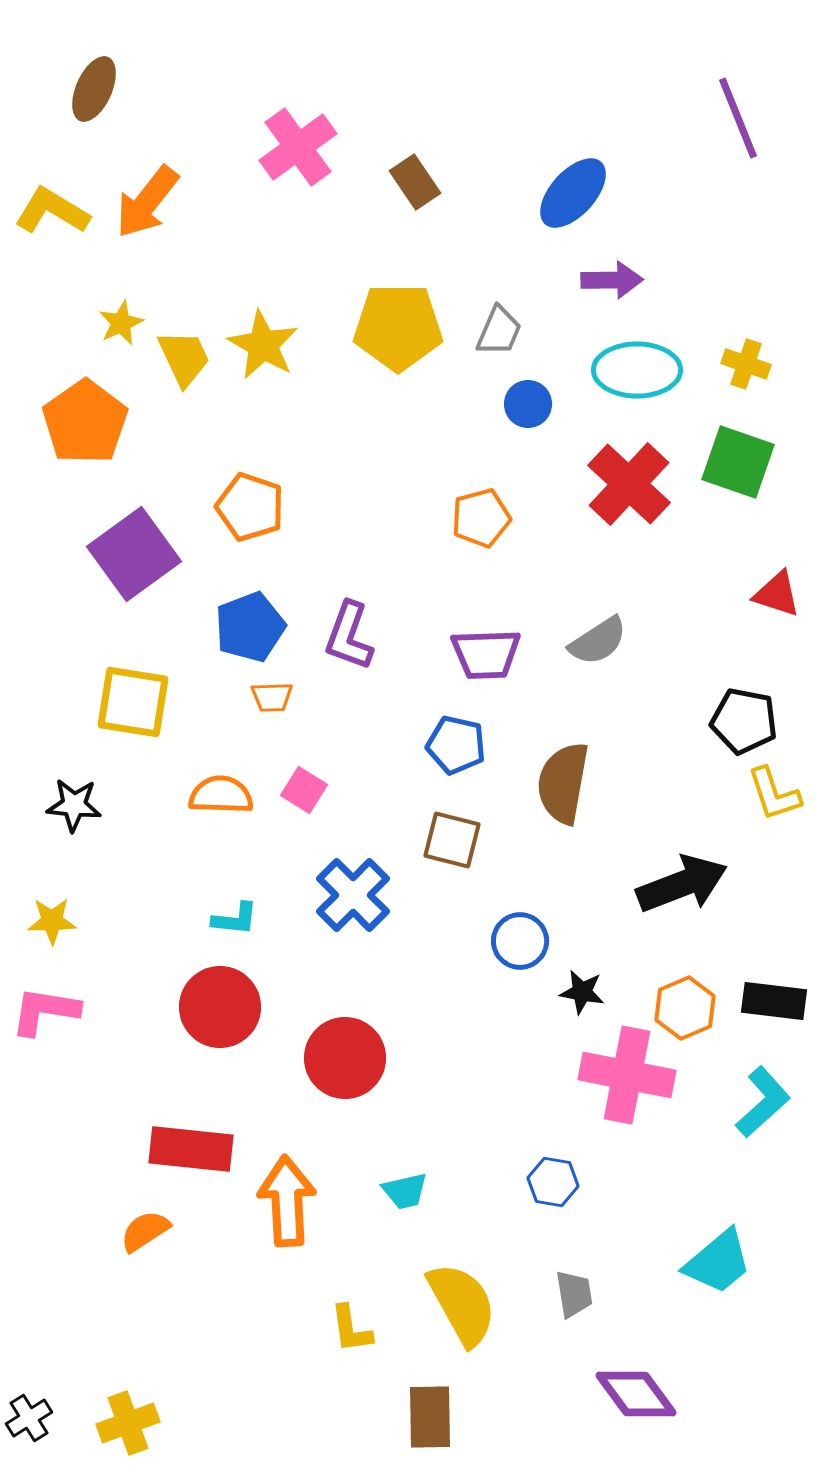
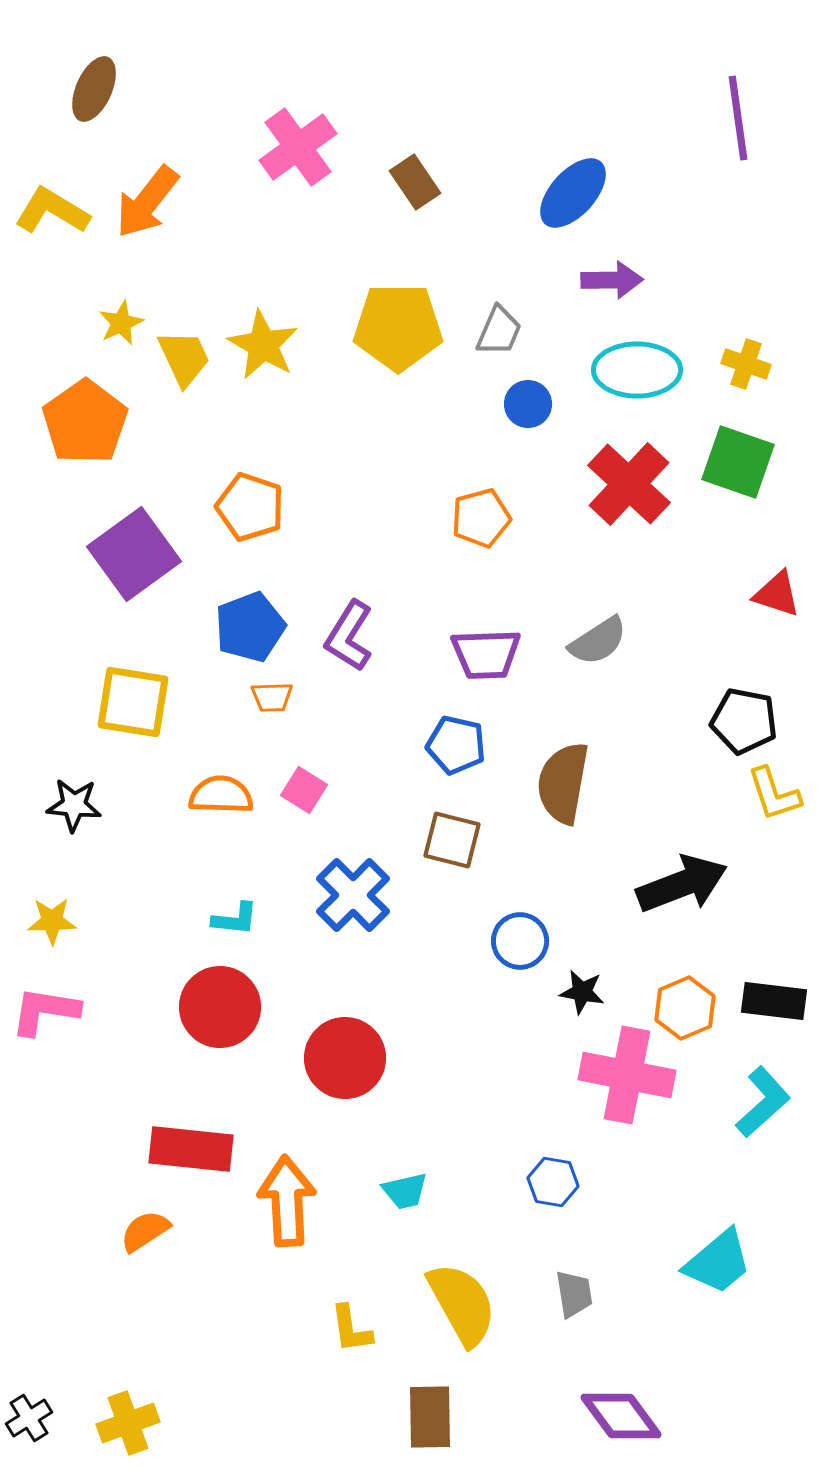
purple line at (738, 118): rotated 14 degrees clockwise
purple L-shape at (349, 636): rotated 12 degrees clockwise
purple diamond at (636, 1394): moved 15 px left, 22 px down
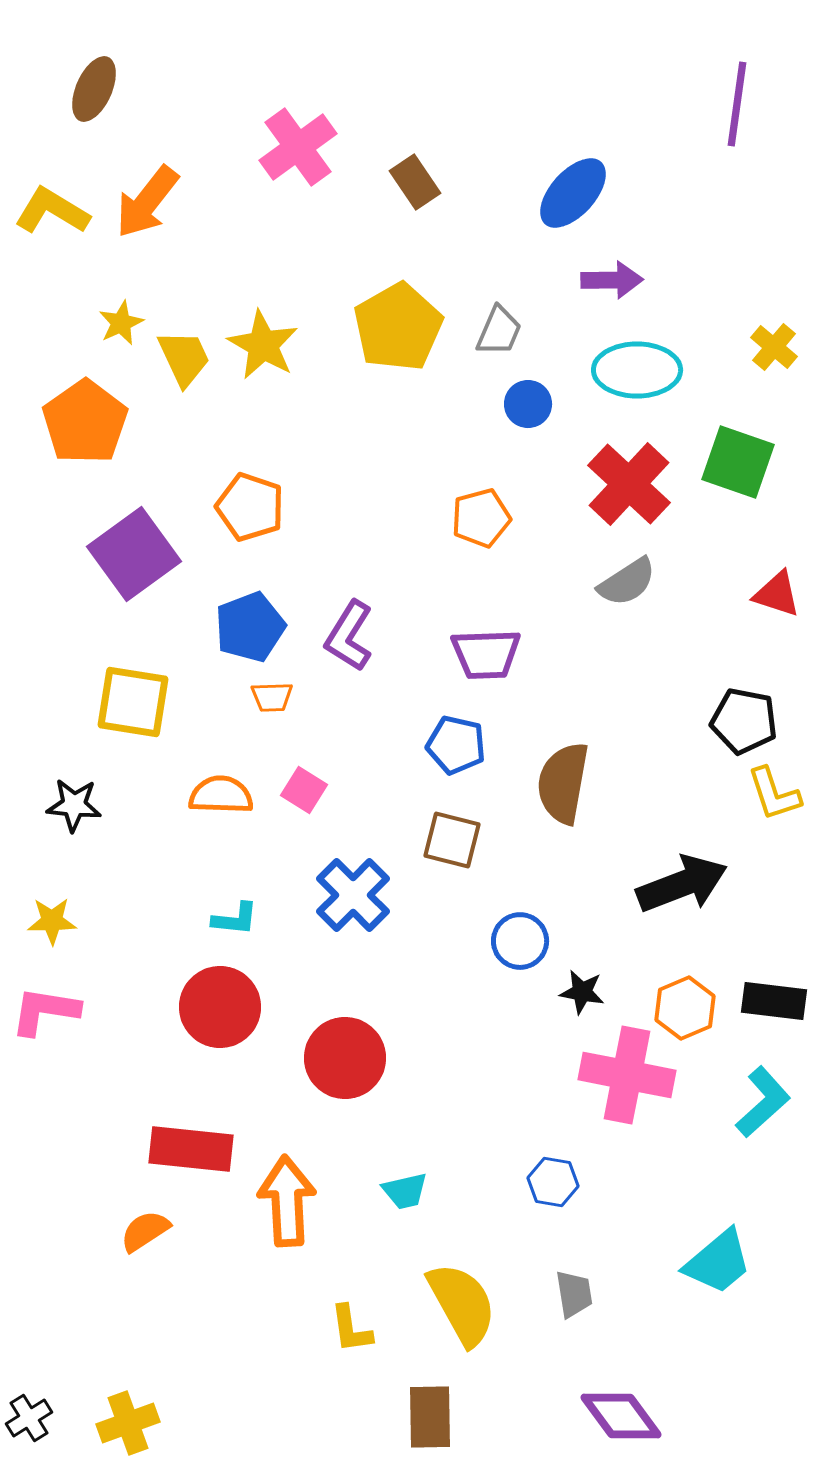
purple line at (738, 118): moved 1 px left, 14 px up; rotated 16 degrees clockwise
yellow pentagon at (398, 327): rotated 30 degrees counterclockwise
yellow cross at (746, 364): moved 28 px right, 17 px up; rotated 21 degrees clockwise
gray semicircle at (598, 641): moved 29 px right, 59 px up
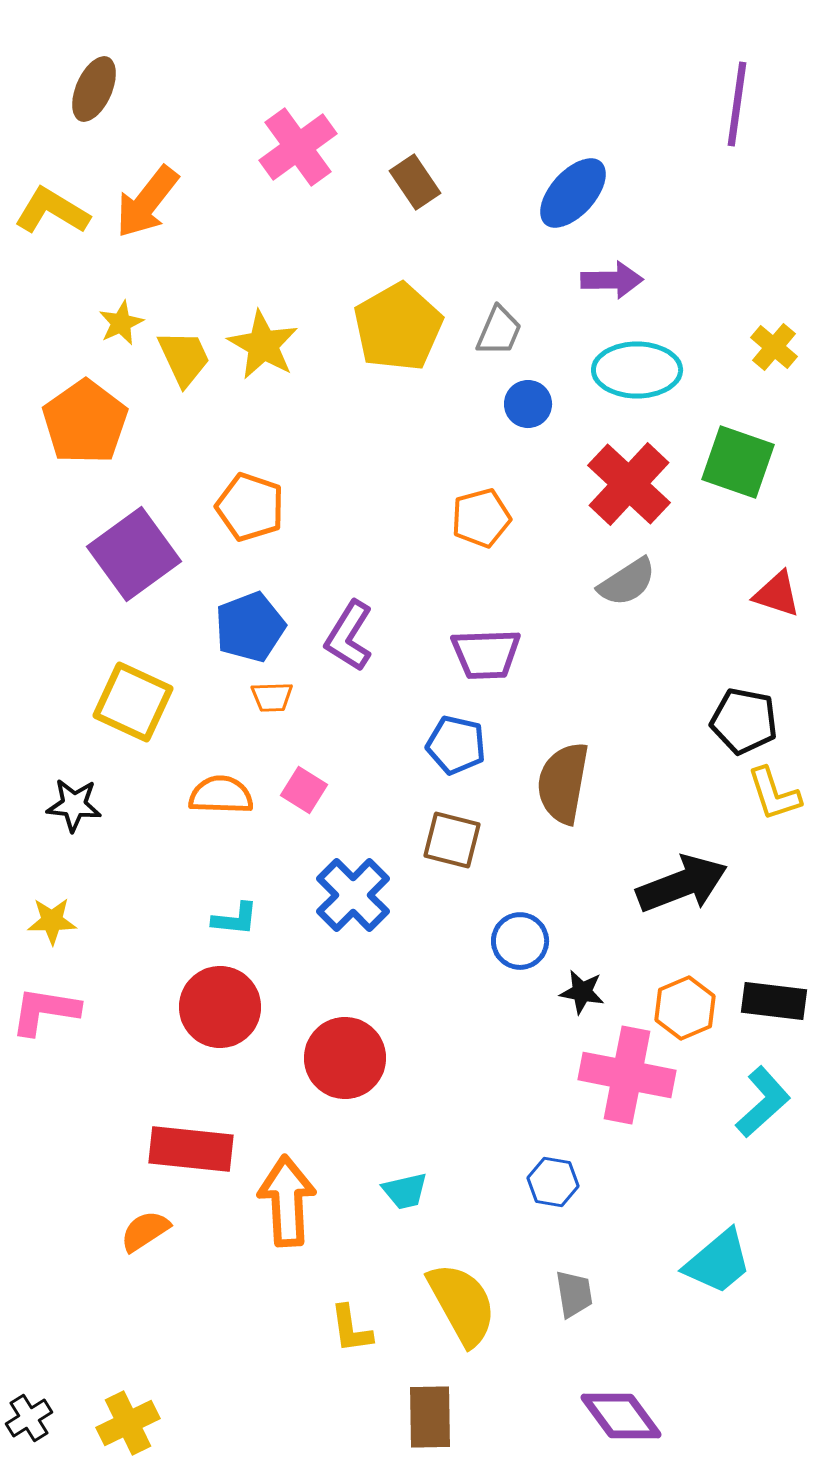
yellow square at (133, 702): rotated 16 degrees clockwise
yellow cross at (128, 1423): rotated 6 degrees counterclockwise
